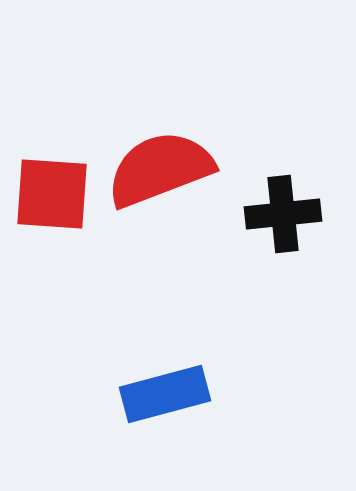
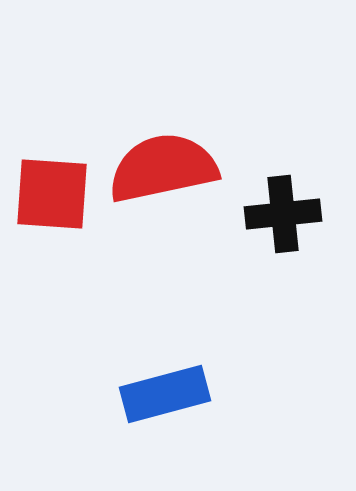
red semicircle: moved 3 px right, 1 px up; rotated 9 degrees clockwise
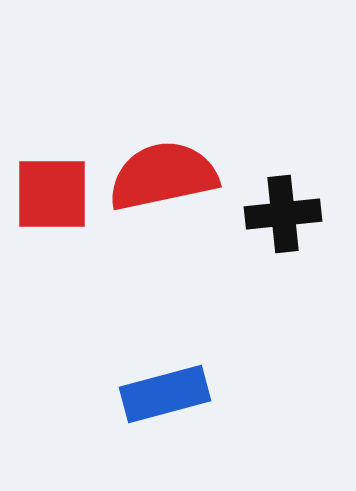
red semicircle: moved 8 px down
red square: rotated 4 degrees counterclockwise
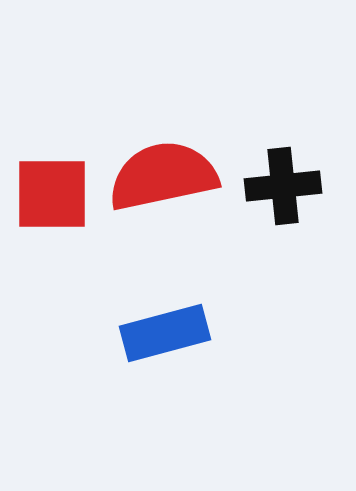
black cross: moved 28 px up
blue rectangle: moved 61 px up
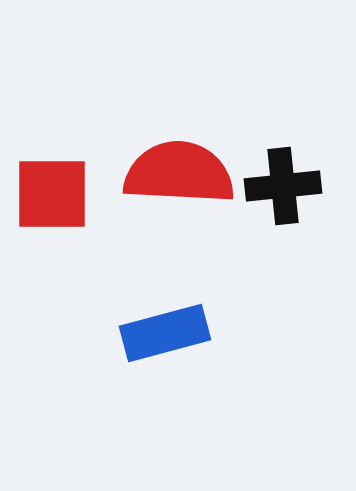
red semicircle: moved 16 px right, 3 px up; rotated 15 degrees clockwise
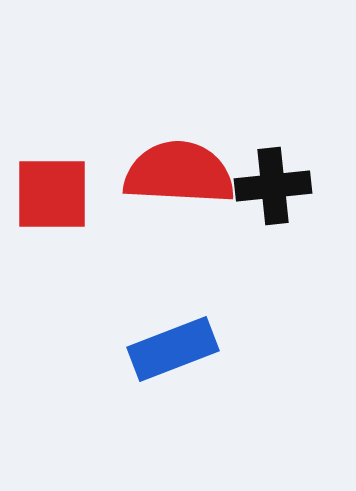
black cross: moved 10 px left
blue rectangle: moved 8 px right, 16 px down; rotated 6 degrees counterclockwise
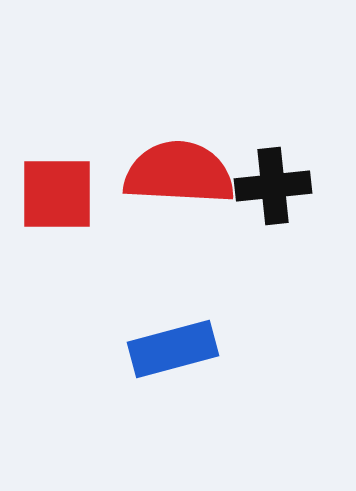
red square: moved 5 px right
blue rectangle: rotated 6 degrees clockwise
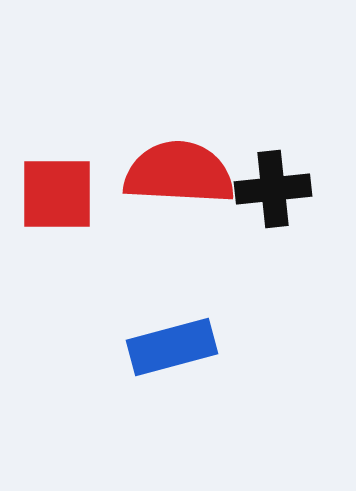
black cross: moved 3 px down
blue rectangle: moved 1 px left, 2 px up
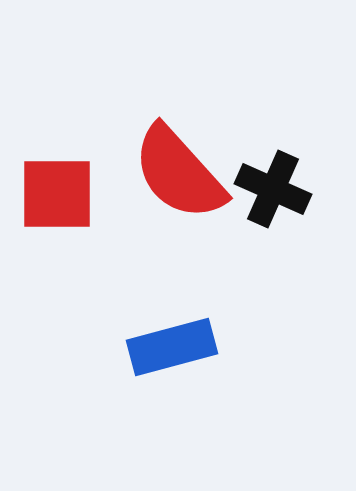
red semicircle: rotated 135 degrees counterclockwise
black cross: rotated 30 degrees clockwise
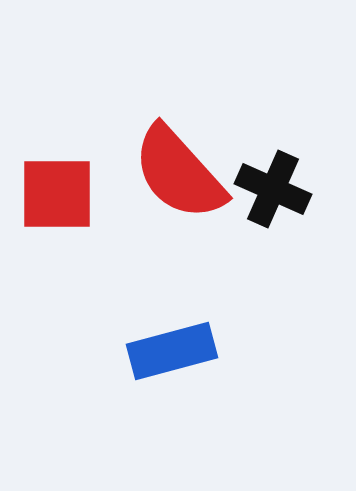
blue rectangle: moved 4 px down
